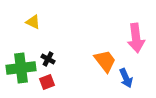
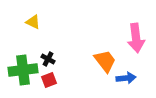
green cross: moved 2 px right, 2 px down
blue arrow: rotated 72 degrees counterclockwise
red square: moved 2 px right, 2 px up
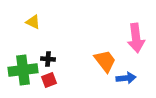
black cross: rotated 24 degrees counterclockwise
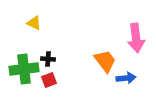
yellow triangle: moved 1 px right, 1 px down
green cross: moved 1 px right, 1 px up
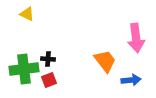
yellow triangle: moved 7 px left, 9 px up
blue arrow: moved 5 px right, 2 px down
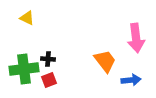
yellow triangle: moved 4 px down
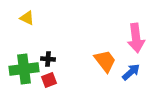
blue arrow: moved 8 px up; rotated 36 degrees counterclockwise
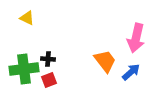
pink arrow: rotated 20 degrees clockwise
